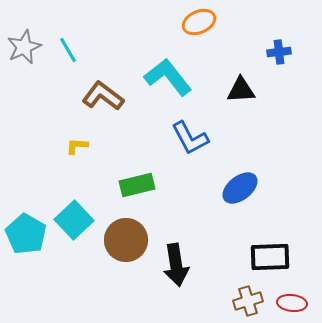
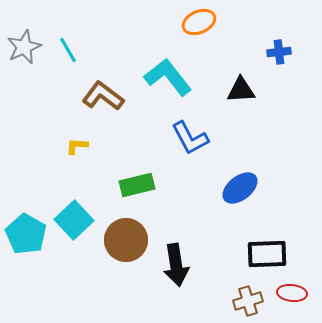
black rectangle: moved 3 px left, 3 px up
red ellipse: moved 10 px up
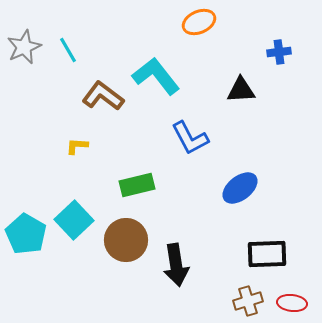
cyan L-shape: moved 12 px left, 1 px up
red ellipse: moved 10 px down
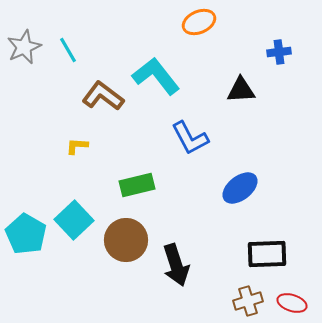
black arrow: rotated 9 degrees counterclockwise
red ellipse: rotated 12 degrees clockwise
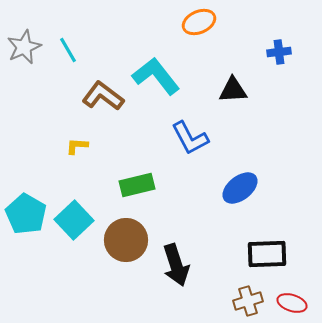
black triangle: moved 8 px left
cyan pentagon: moved 20 px up
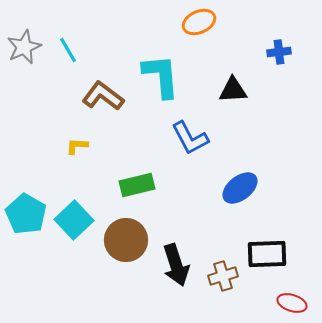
cyan L-shape: moved 5 px right; rotated 33 degrees clockwise
brown cross: moved 25 px left, 25 px up
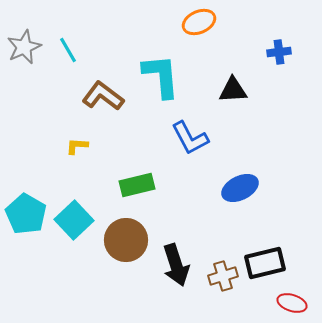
blue ellipse: rotated 12 degrees clockwise
black rectangle: moved 2 px left, 9 px down; rotated 12 degrees counterclockwise
